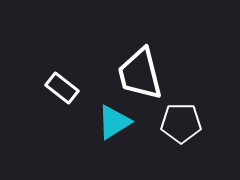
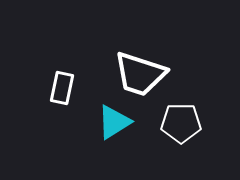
white trapezoid: rotated 58 degrees counterclockwise
white rectangle: rotated 64 degrees clockwise
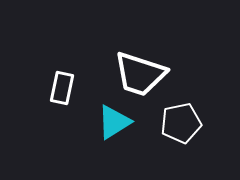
white pentagon: rotated 12 degrees counterclockwise
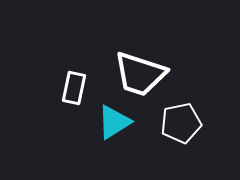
white rectangle: moved 12 px right
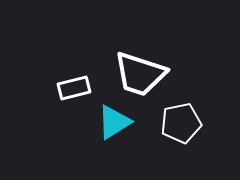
white rectangle: rotated 64 degrees clockwise
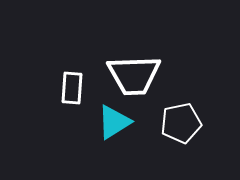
white trapezoid: moved 6 px left, 1 px down; rotated 20 degrees counterclockwise
white rectangle: moved 2 px left; rotated 72 degrees counterclockwise
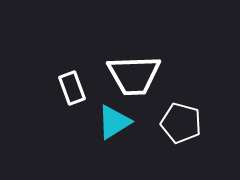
white rectangle: rotated 24 degrees counterclockwise
white pentagon: rotated 27 degrees clockwise
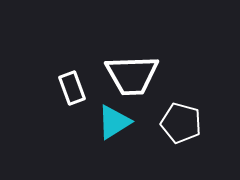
white trapezoid: moved 2 px left
